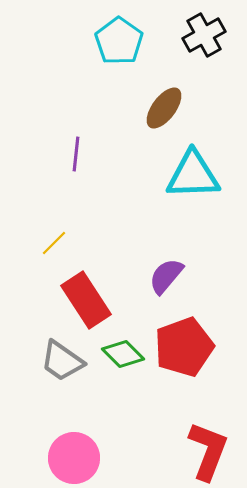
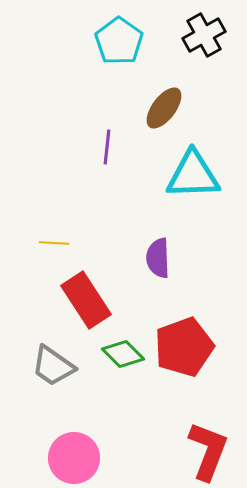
purple line: moved 31 px right, 7 px up
yellow line: rotated 48 degrees clockwise
purple semicircle: moved 8 px left, 18 px up; rotated 42 degrees counterclockwise
gray trapezoid: moved 9 px left, 5 px down
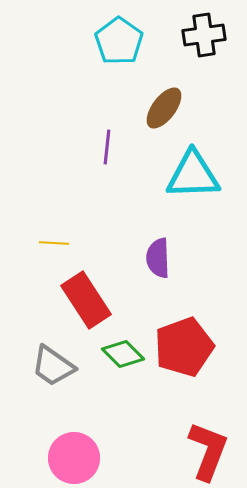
black cross: rotated 21 degrees clockwise
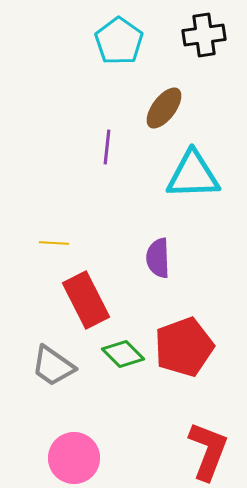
red rectangle: rotated 6 degrees clockwise
